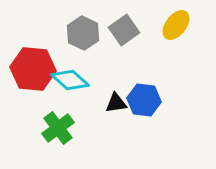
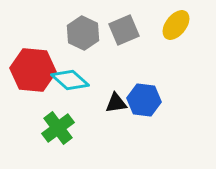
gray square: rotated 12 degrees clockwise
red hexagon: moved 1 px down
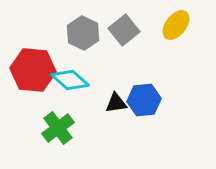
gray square: rotated 16 degrees counterclockwise
blue hexagon: rotated 12 degrees counterclockwise
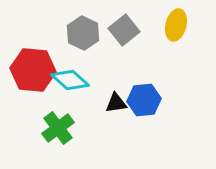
yellow ellipse: rotated 24 degrees counterclockwise
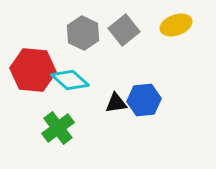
yellow ellipse: rotated 56 degrees clockwise
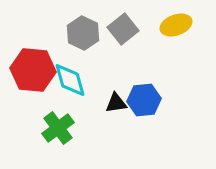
gray square: moved 1 px left, 1 px up
cyan diamond: rotated 33 degrees clockwise
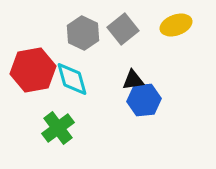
red hexagon: rotated 15 degrees counterclockwise
cyan diamond: moved 2 px right, 1 px up
black triangle: moved 17 px right, 23 px up
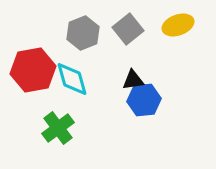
yellow ellipse: moved 2 px right
gray square: moved 5 px right
gray hexagon: rotated 12 degrees clockwise
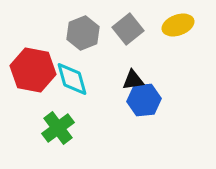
red hexagon: rotated 21 degrees clockwise
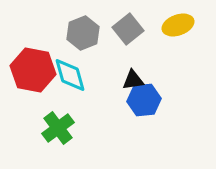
cyan diamond: moved 2 px left, 4 px up
